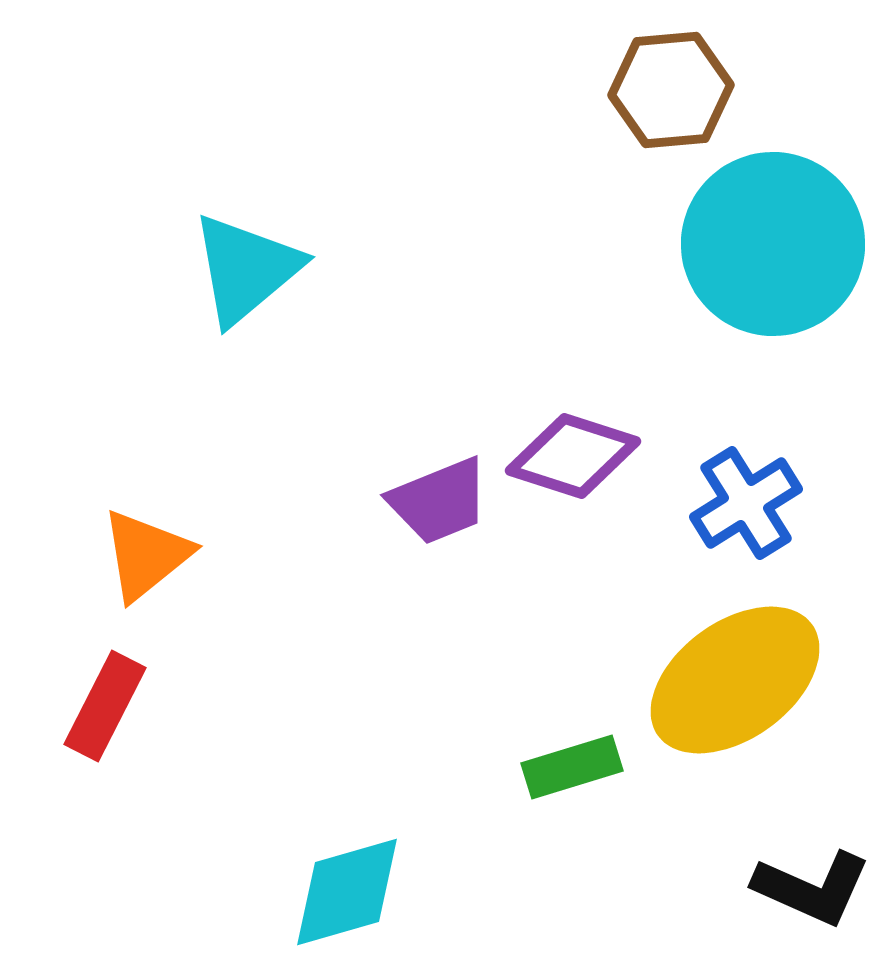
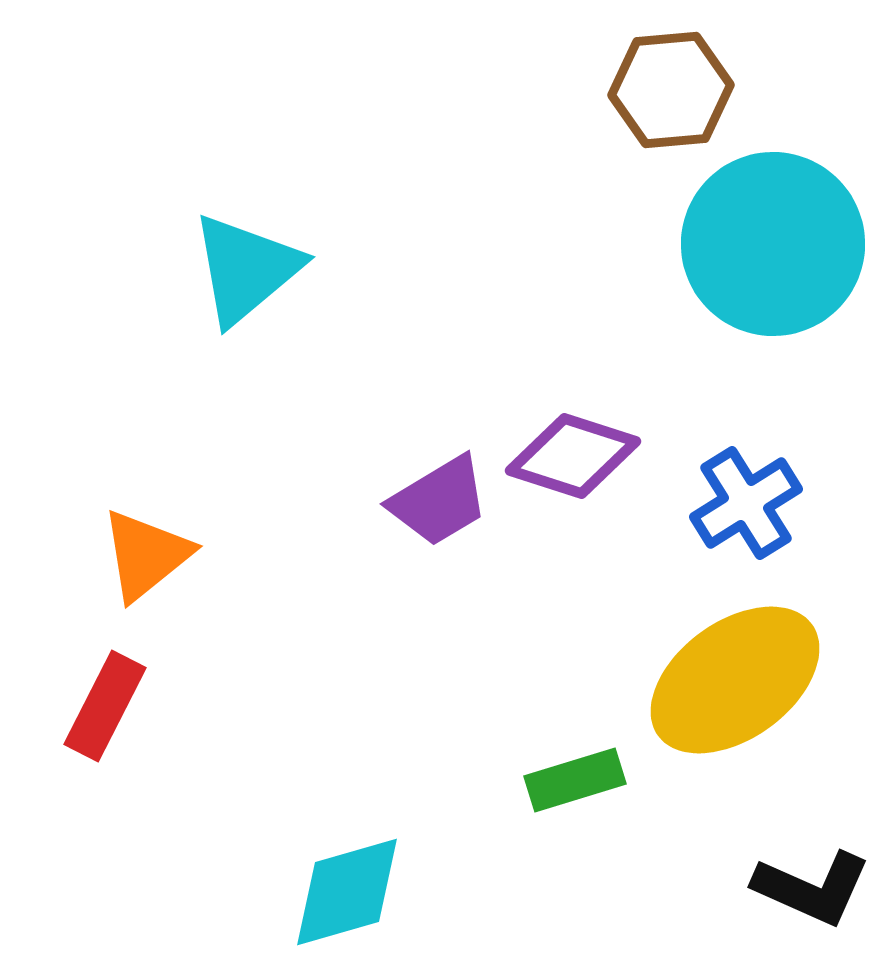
purple trapezoid: rotated 9 degrees counterclockwise
green rectangle: moved 3 px right, 13 px down
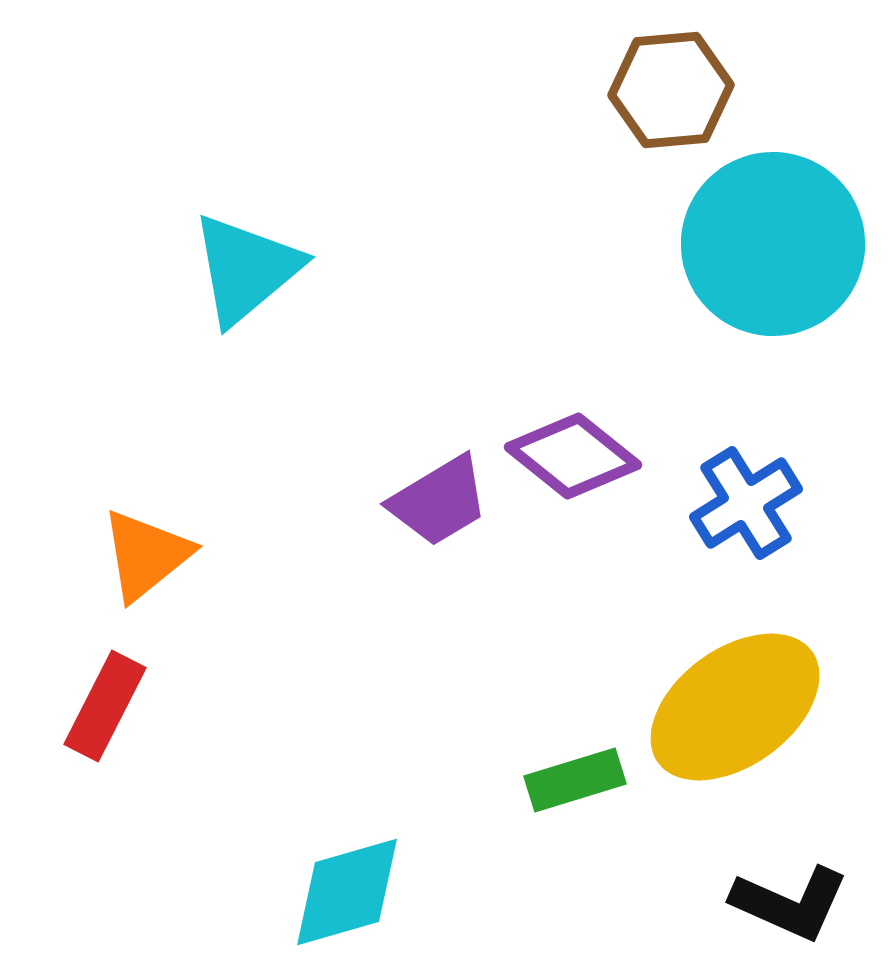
purple diamond: rotated 21 degrees clockwise
yellow ellipse: moved 27 px down
black L-shape: moved 22 px left, 15 px down
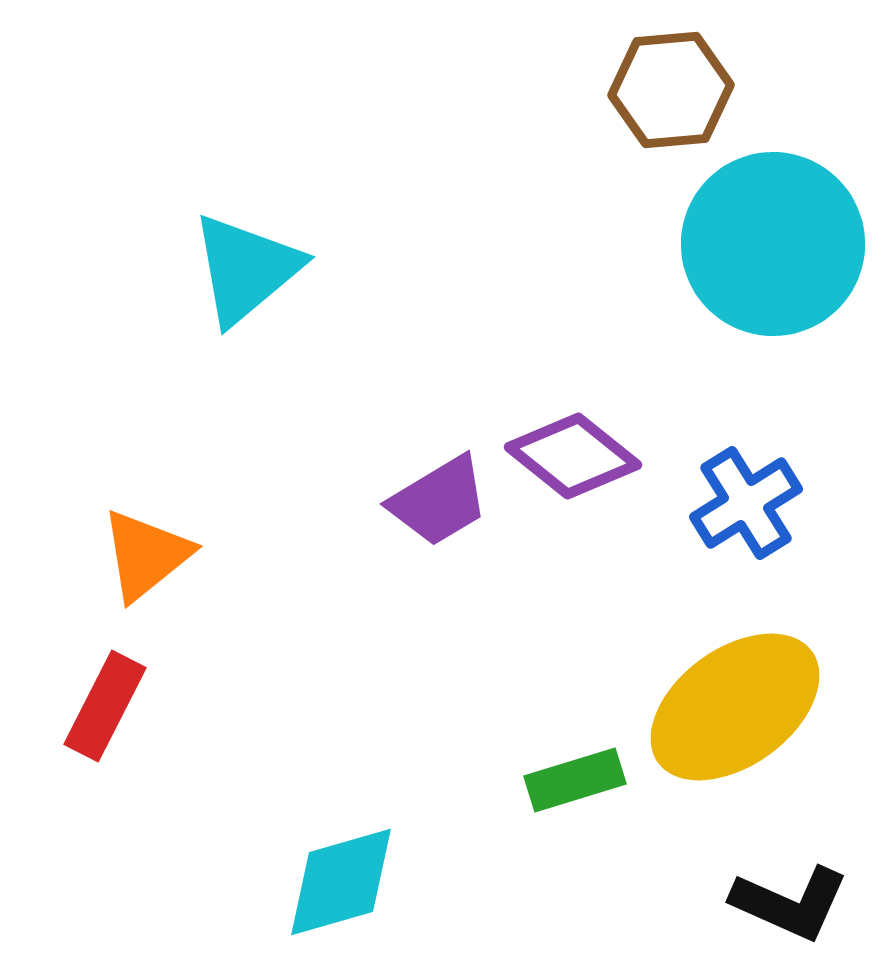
cyan diamond: moved 6 px left, 10 px up
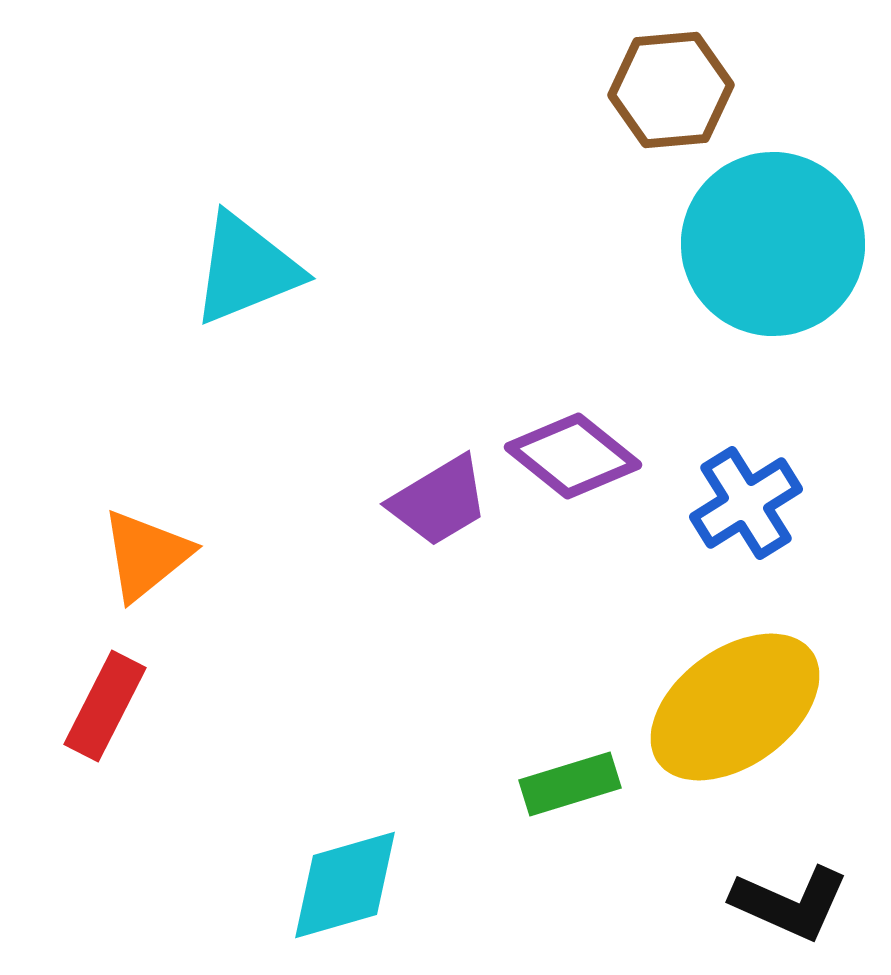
cyan triangle: rotated 18 degrees clockwise
green rectangle: moved 5 px left, 4 px down
cyan diamond: moved 4 px right, 3 px down
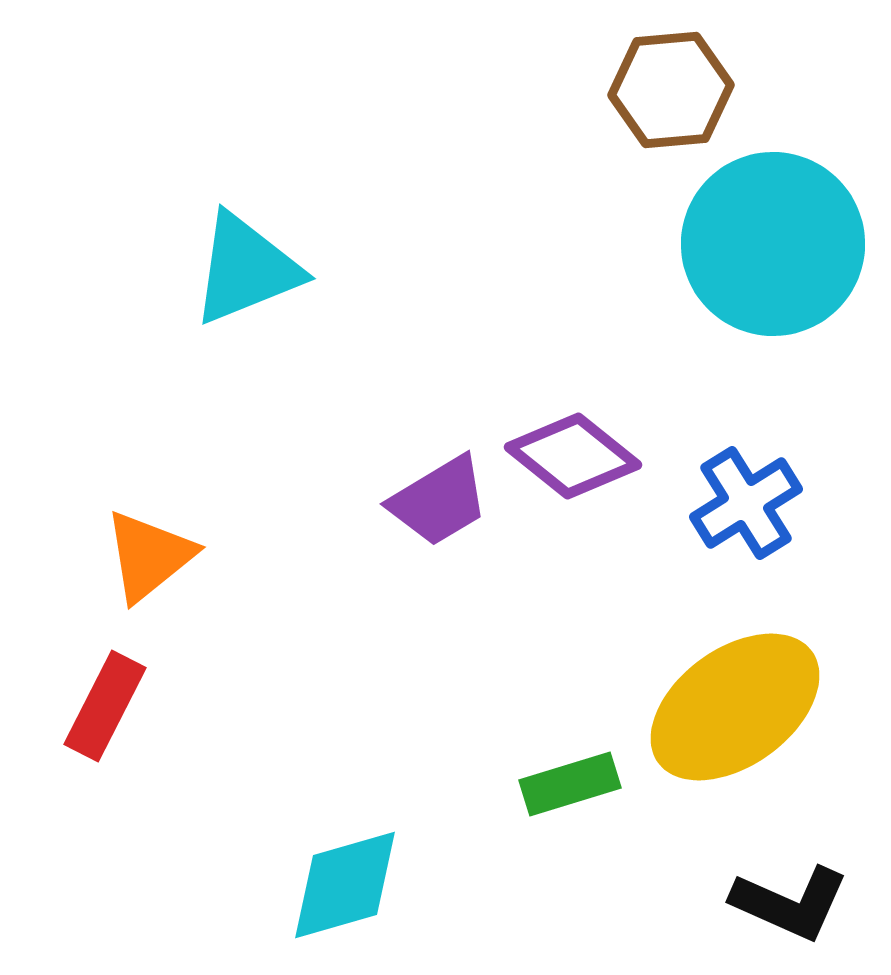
orange triangle: moved 3 px right, 1 px down
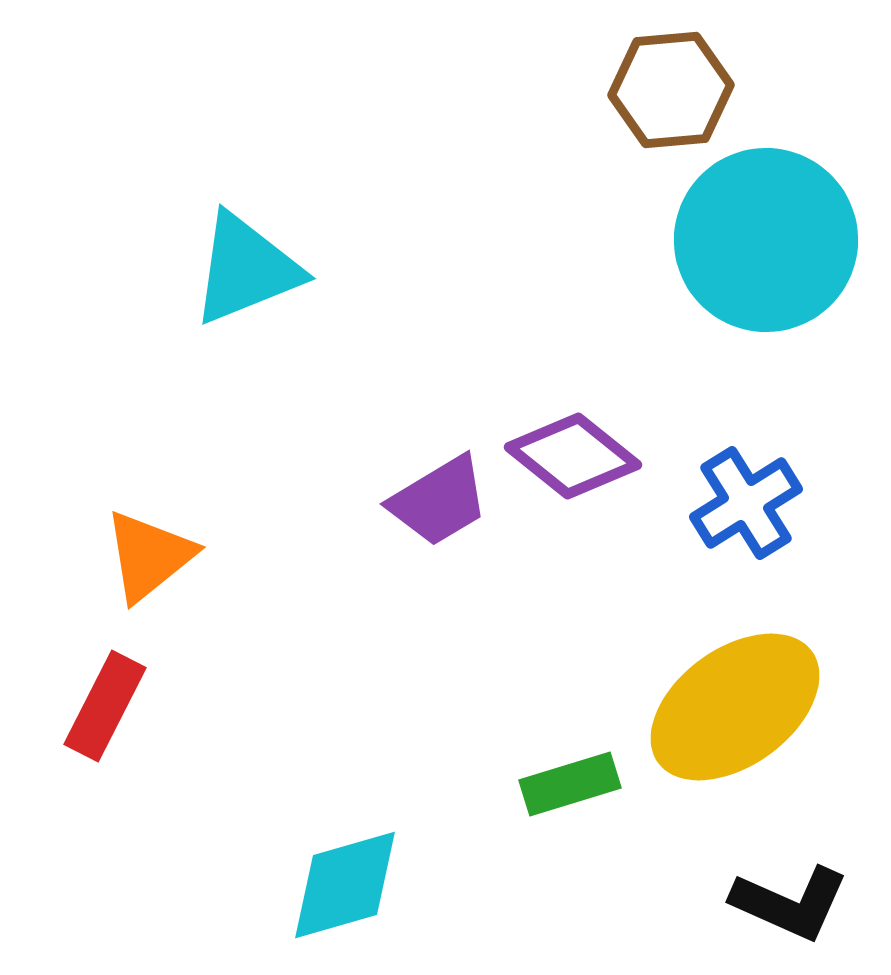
cyan circle: moved 7 px left, 4 px up
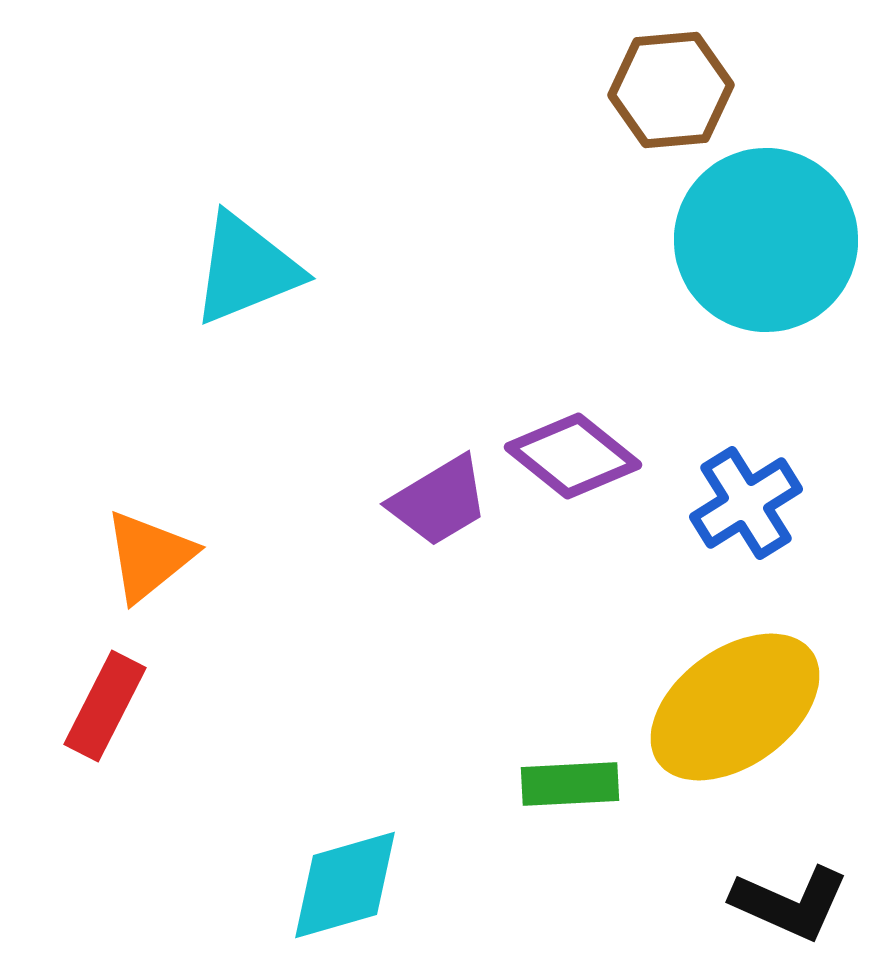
green rectangle: rotated 14 degrees clockwise
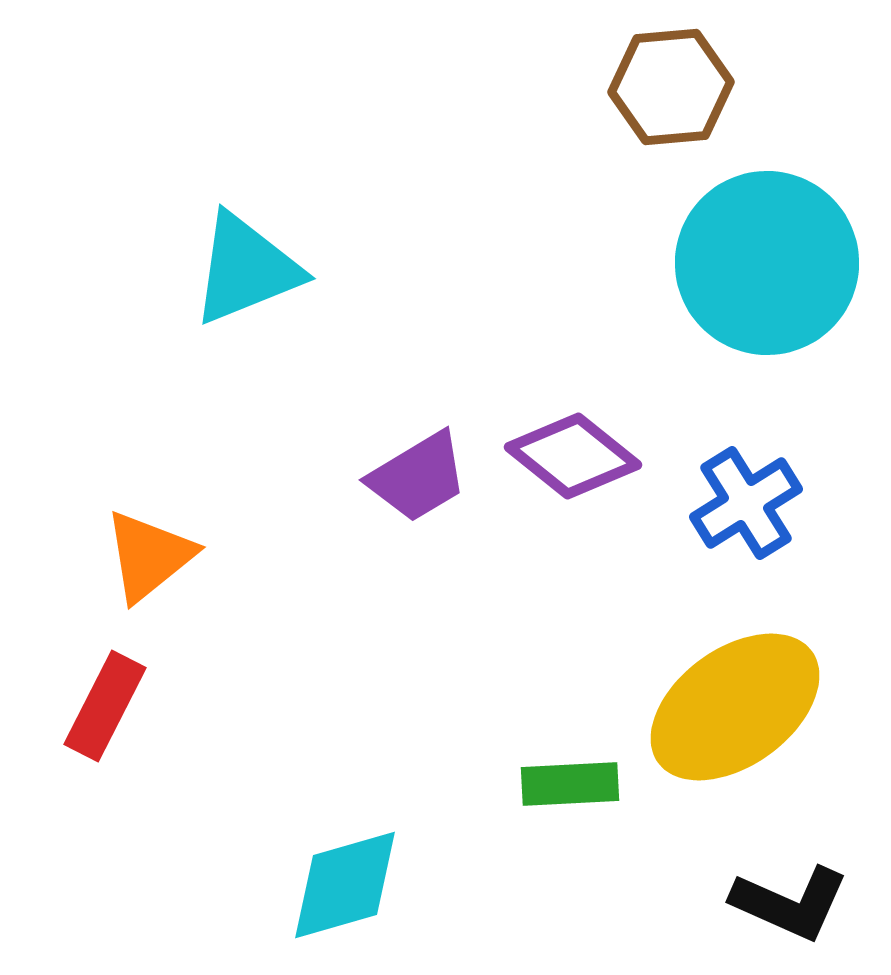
brown hexagon: moved 3 px up
cyan circle: moved 1 px right, 23 px down
purple trapezoid: moved 21 px left, 24 px up
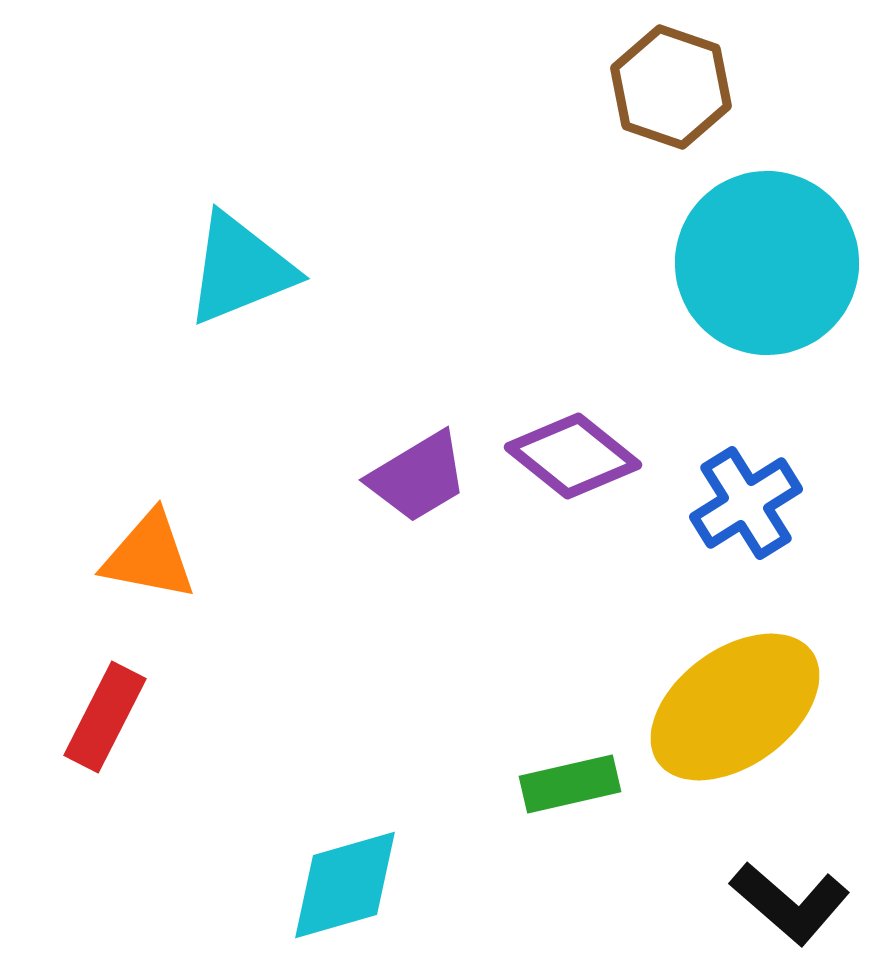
brown hexagon: rotated 24 degrees clockwise
cyan triangle: moved 6 px left
orange triangle: rotated 50 degrees clockwise
red rectangle: moved 11 px down
green rectangle: rotated 10 degrees counterclockwise
black L-shape: rotated 17 degrees clockwise
